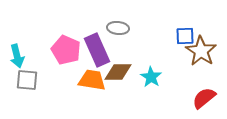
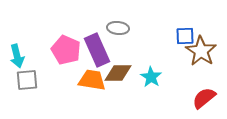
brown diamond: moved 1 px down
gray square: rotated 10 degrees counterclockwise
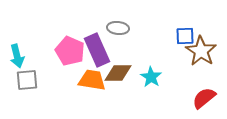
pink pentagon: moved 4 px right, 1 px down
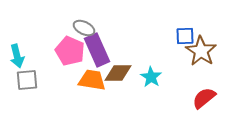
gray ellipse: moved 34 px left; rotated 20 degrees clockwise
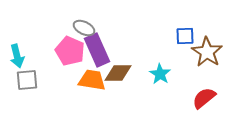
brown star: moved 6 px right, 1 px down
cyan star: moved 9 px right, 3 px up
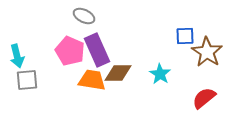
gray ellipse: moved 12 px up
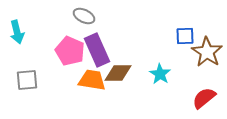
cyan arrow: moved 24 px up
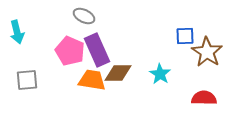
red semicircle: rotated 40 degrees clockwise
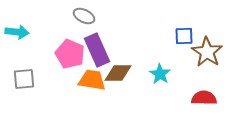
cyan arrow: rotated 70 degrees counterclockwise
blue square: moved 1 px left
pink pentagon: moved 3 px down
gray square: moved 3 px left, 1 px up
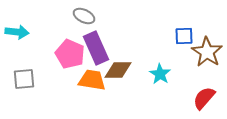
purple rectangle: moved 1 px left, 2 px up
brown diamond: moved 3 px up
red semicircle: rotated 50 degrees counterclockwise
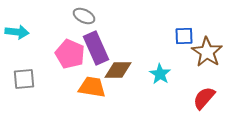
orange trapezoid: moved 7 px down
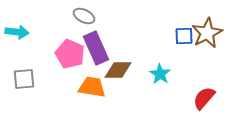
brown star: moved 19 px up; rotated 12 degrees clockwise
